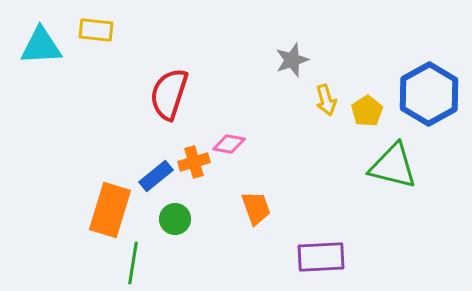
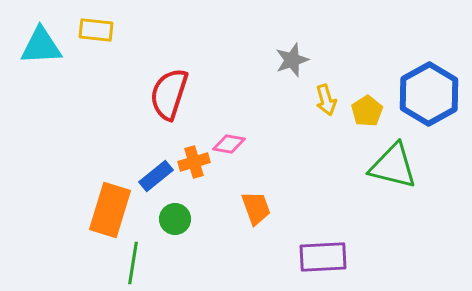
purple rectangle: moved 2 px right
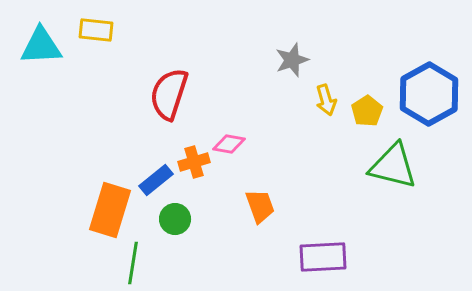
blue rectangle: moved 4 px down
orange trapezoid: moved 4 px right, 2 px up
